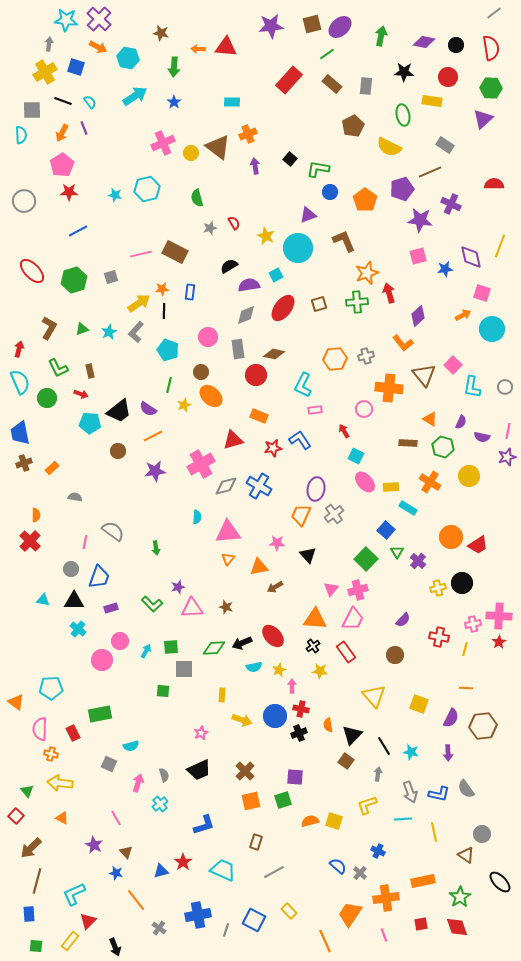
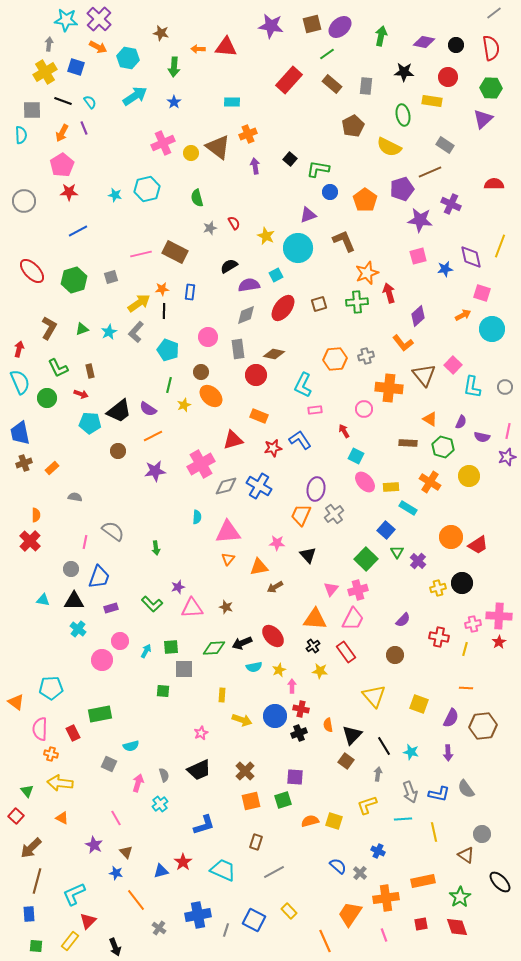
purple star at (271, 26): rotated 15 degrees clockwise
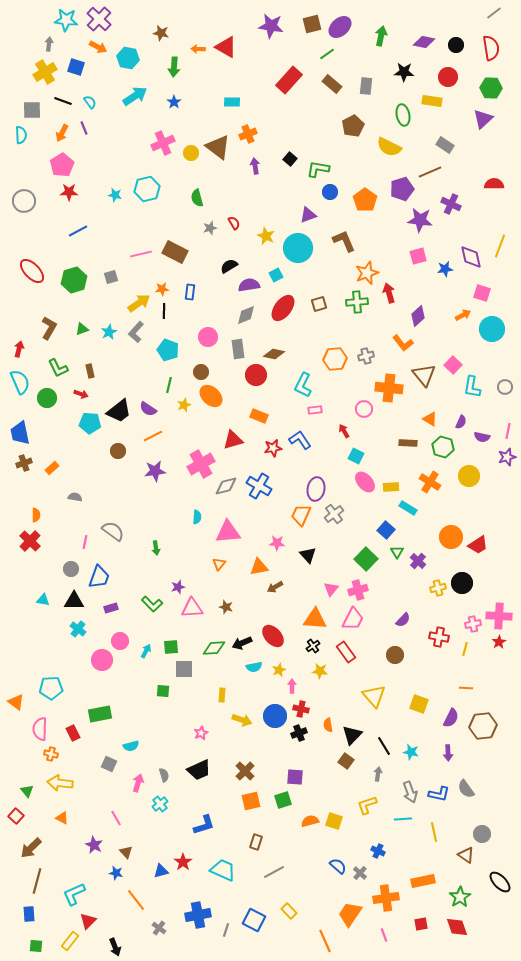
red triangle at (226, 47): rotated 25 degrees clockwise
orange triangle at (228, 559): moved 9 px left, 5 px down
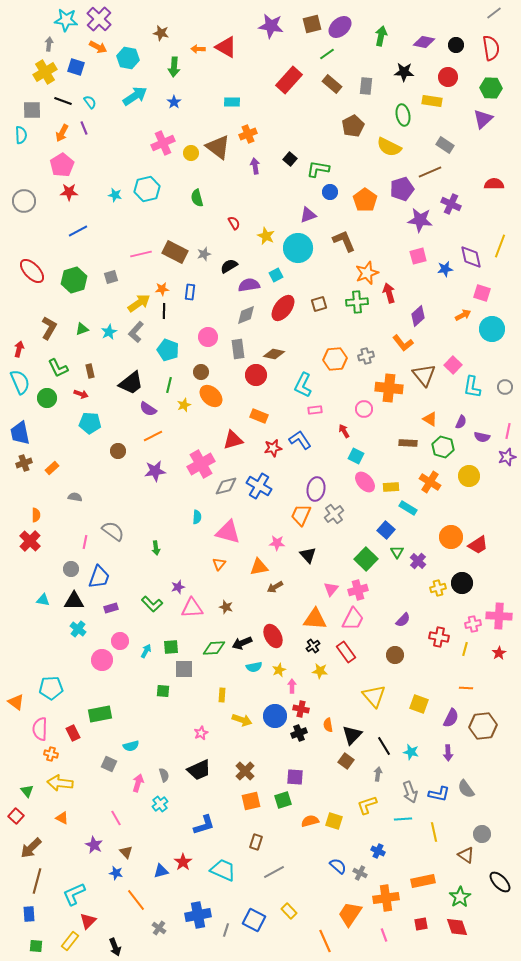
gray star at (210, 228): moved 6 px left, 26 px down
black trapezoid at (119, 411): moved 12 px right, 28 px up
pink triangle at (228, 532): rotated 20 degrees clockwise
red ellipse at (273, 636): rotated 15 degrees clockwise
red star at (499, 642): moved 11 px down
gray cross at (360, 873): rotated 16 degrees counterclockwise
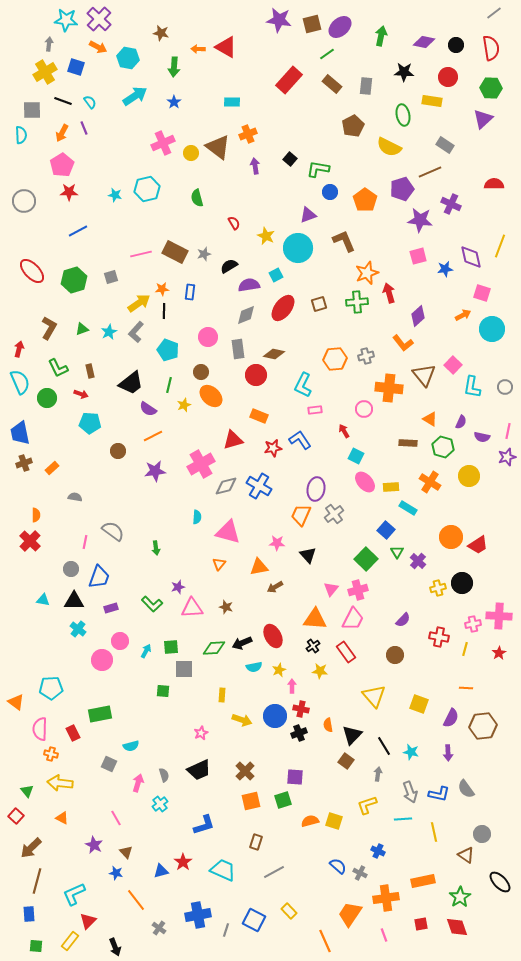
purple star at (271, 26): moved 8 px right, 6 px up
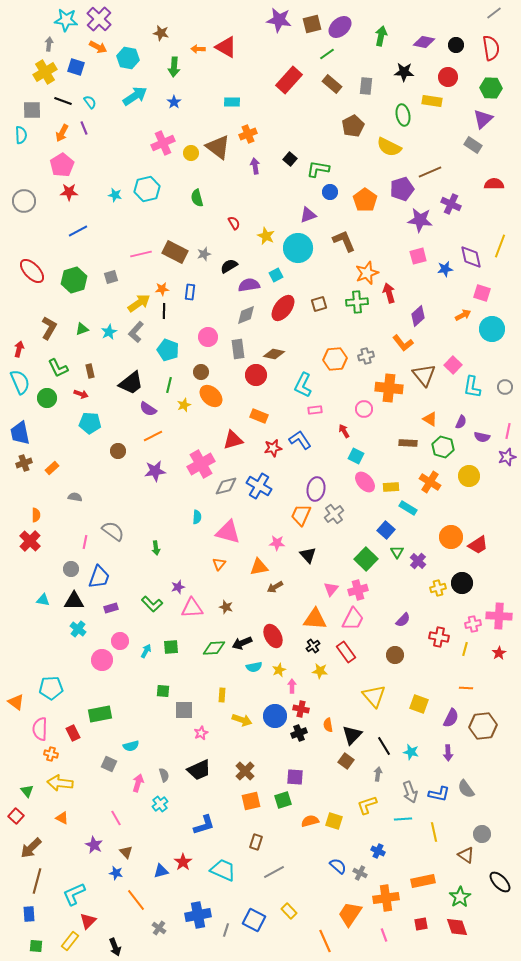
gray rectangle at (445, 145): moved 28 px right
gray square at (184, 669): moved 41 px down
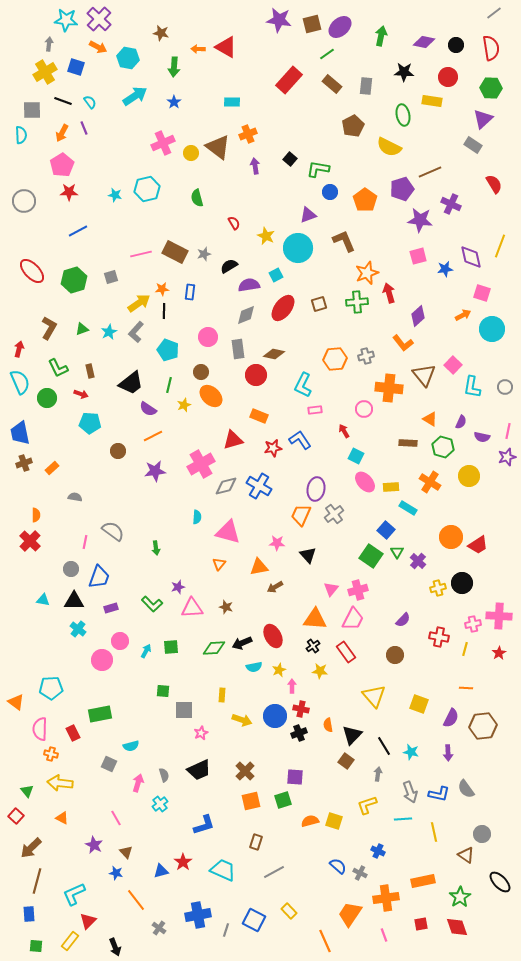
red semicircle at (494, 184): rotated 60 degrees clockwise
green square at (366, 559): moved 5 px right, 3 px up; rotated 10 degrees counterclockwise
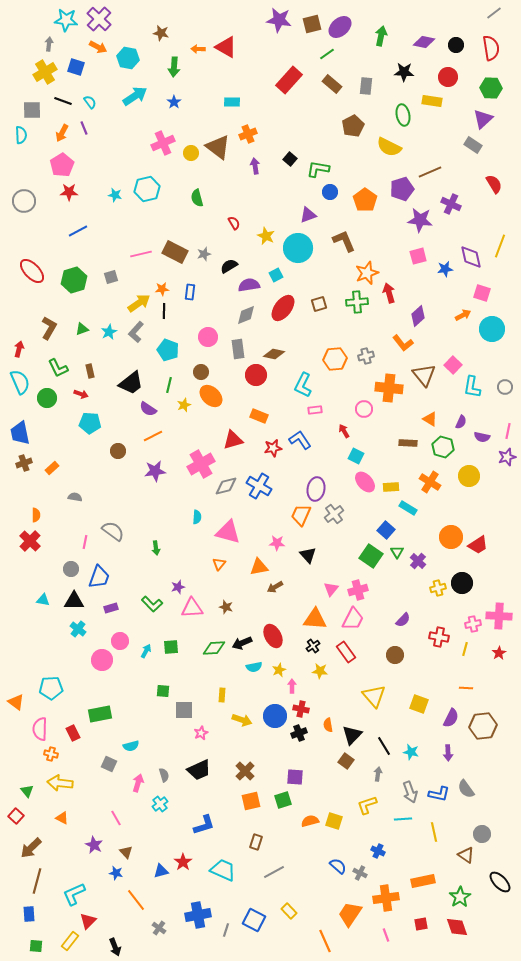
pink line at (384, 935): moved 2 px right
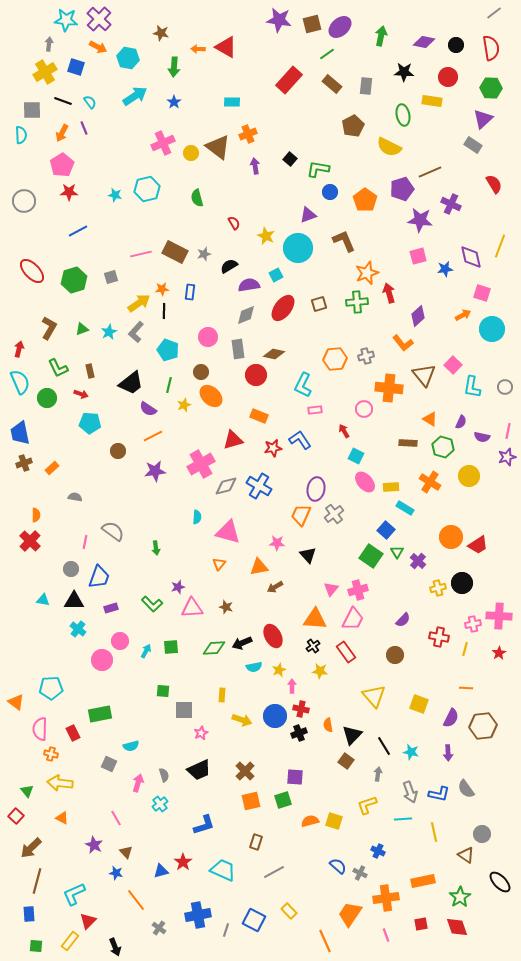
cyan rectangle at (408, 508): moved 3 px left
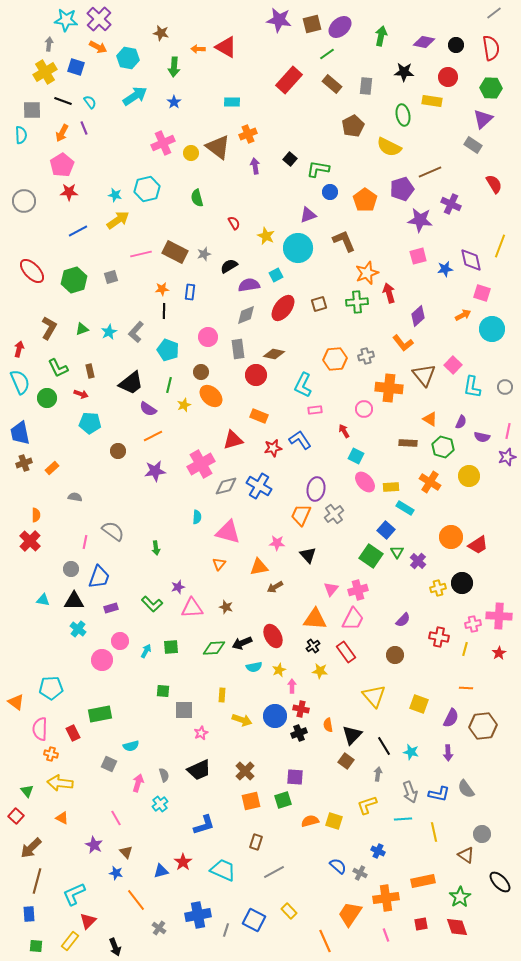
purple diamond at (471, 257): moved 3 px down
yellow arrow at (139, 303): moved 21 px left, 83 px up
